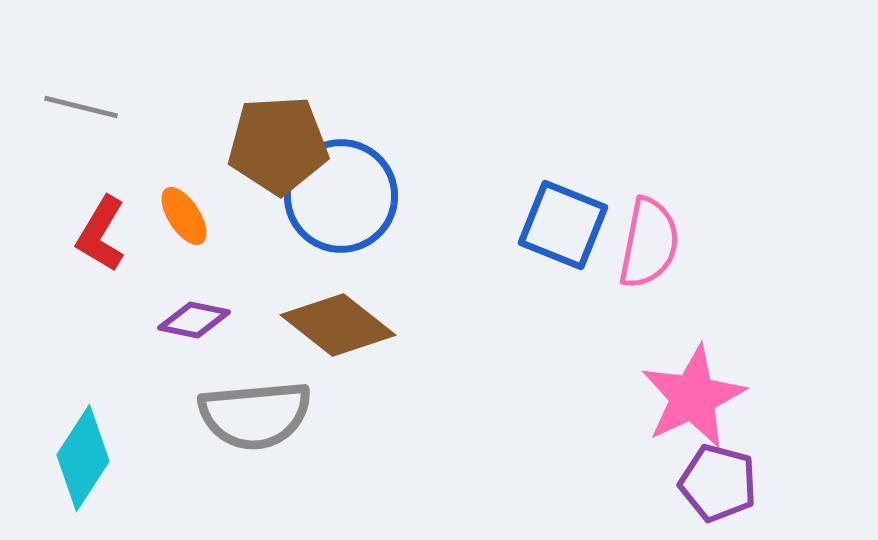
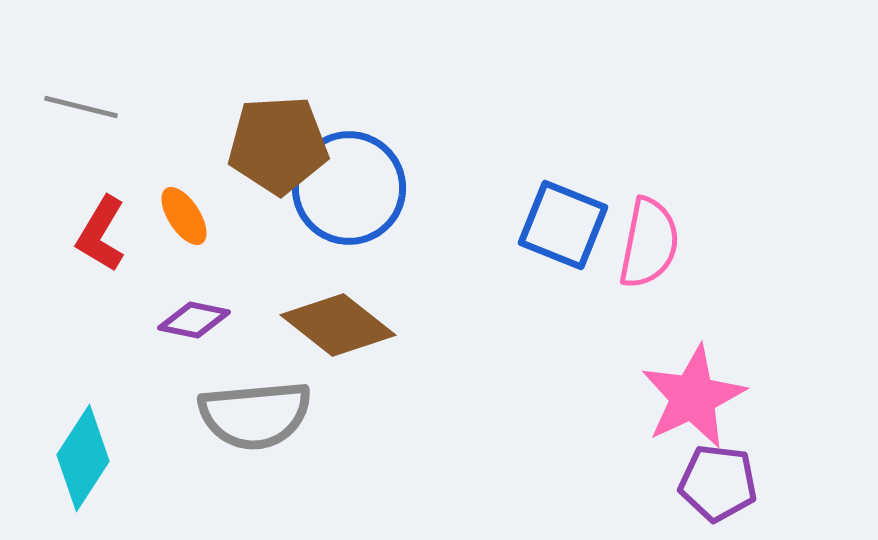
blue circle: moved 8 px right, 8 px up
purple pentagon: rotated 8 degrees counterclockwise
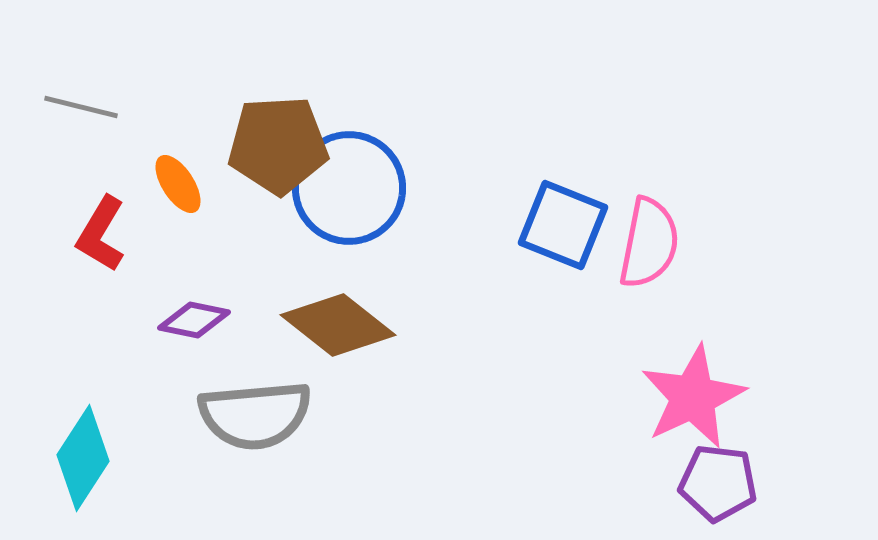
orange ellipse: moved 6 px left, 32 px up
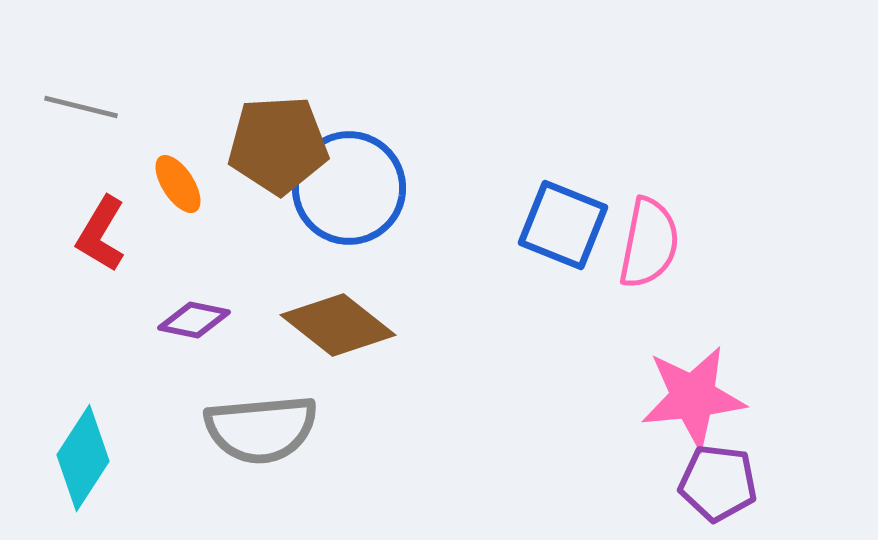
pink star: rotated 19 degrees clockwise
gray semicircle: moved 6 px right, 14 px down
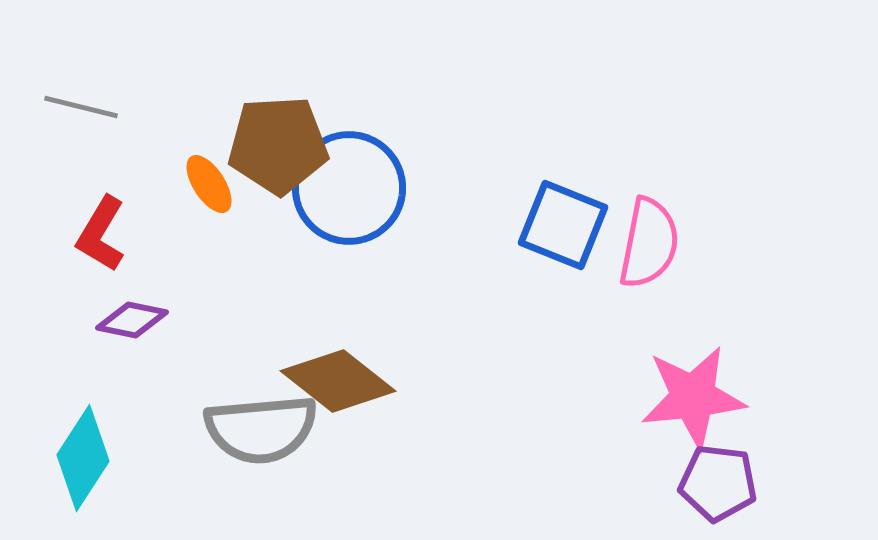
orange ellipse: moved 31 px right
purple diamond: moved 62 px left
brown diamond: moved 56 px down
